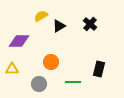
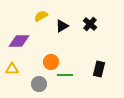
black triangle: moved 3 px right
green line: moved 8 px left, 7 px up
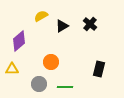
purple diamond: rotated 40 degrees counterclockwise
green line: moved 12 px down
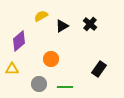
orange circle: moved 3 px up
black rectangle: rotated 21 degrees clockwise
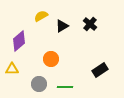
black rectangle: moved 1 px right, 1 px down; rotated 21 degrees clockwise
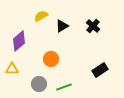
black cross: moved 3 px right, 2 px down
green line: moved 1 px left; rotated 21 degrees counterclockwise
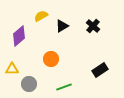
purple diamond: moved 5 px up
gray circle: moved 10 px left
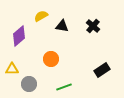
black triangle: rotated 40 degrees clockwise
black rectangle: moved 2 px right
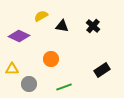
purple diamond: rotated 65 degrees clockwise
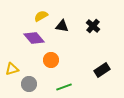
purple diamond: moved 15 px right, 2 px down; rotated 25 degrees clockwise
orange circle: moved 1 px down
yellow triangle: rotated 16 degrees counterclockwise
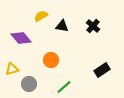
purple diamond: moved 13 px left
green line: rotated 21 degrees counterclockwise
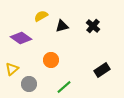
black triangle: rotated 24 degrees counterclockwise
purple diamond: rotated 15 degrees counterclockwise
yellow triangle: rotated 24 degrees counterclockwise
